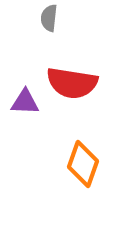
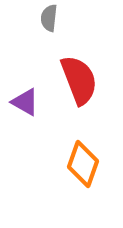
red semicircle: moved 7 px right, 3 px up; rotated 120 degrees counterclockwise
purple triangle: rotated 28 degrees clockwise
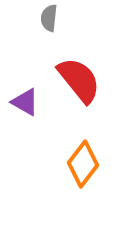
red semicircle: rotated 18 degrees counterclockwise
orange diamond: rotated 18 degrees clockwise
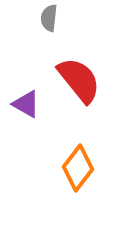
purple triangle: moved 1 px right, 2 px down
orange diamond: moved 5 px left, 4 px down
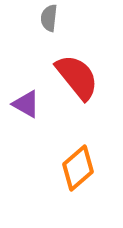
red semicircle: moved 2 px left, 3 px up
orange diamond: rotated 12 degrees clockwise
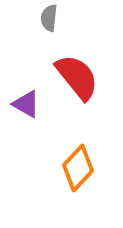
orange diamond: rotated 6 degrees counterclockwise
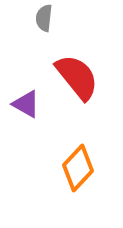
gray semicircle: moved 5 px left
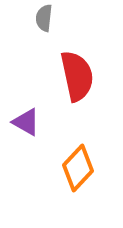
red semicircle: moved 1 px up; rotated 27 degrees clockwise
purple triangle: moved 18 px down
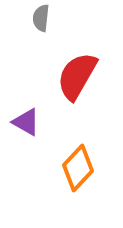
gray semicircle: moved 3 px left
red semicircle: rotated 138 degrees counterclockwise
